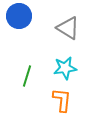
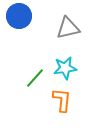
gray triangle: rotated 45 degrees counterclockwise
green line: moved 8 px right, 2 px down; rotated 25 degrees clockwise
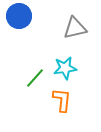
gray triangle: moved 7 px right
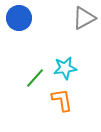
blue circle: moved 2 px down
gray triangle: moved 9 px right, 10 px up; rotated 15 degrees counterclockwise
orange L-shape: rotated 15 degrees counterclockwise
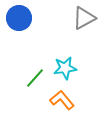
orange L-shape: rotated 30 degrees counterclockwise
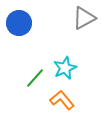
blue circle: moved 5 px down
cyan star: rotated 15 degrees counterclockwise
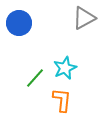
orange L-shape: rotated 45 degrees clockwise
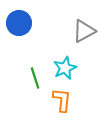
gray triangle: moved 13 px down
green line: rotated 60 degrees counterclockwise
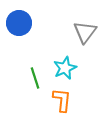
gray triangle: moved 1 px right, 1 px down; rotated 25 degrees counterclockwise
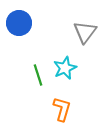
green line: moved 3 px right, 3 px up
orange L-shape: moved 9 px down; rotated 10 degrees clockwise
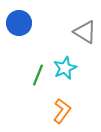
gray triangle: rotated 35 degrees counterclockwise
green line: rotated 40 degrees clockwise
orange L-shape: moved 2 px down; rotated 20 degrees clockwise
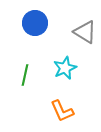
blue circle: moved 16 px right
green line: moved 13 px left; rotated 10 degrees counterclockwise
orange L-shape: rotated 120 degrees clockwise
